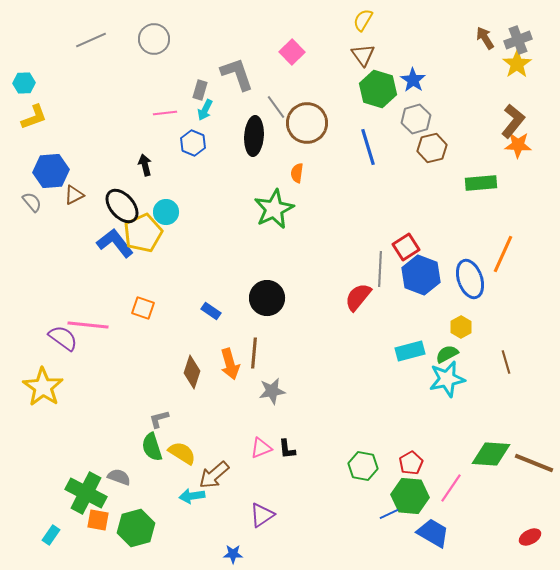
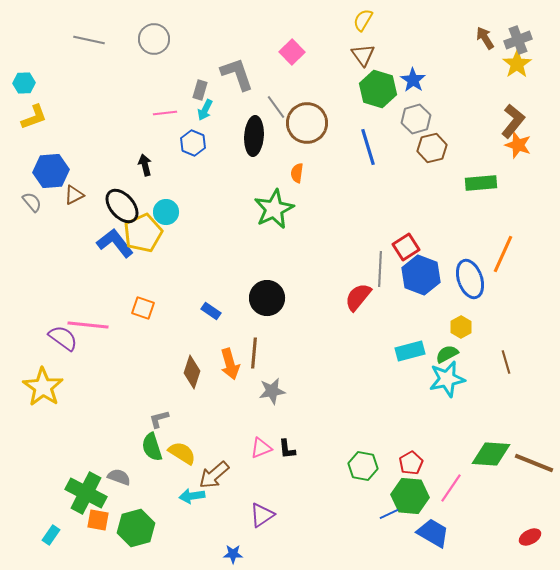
gray line at (91, 40): moved 2 px left; rotated 36 degrees clockwise
orange star at (518, 145): rotated 16 degrees clockwise
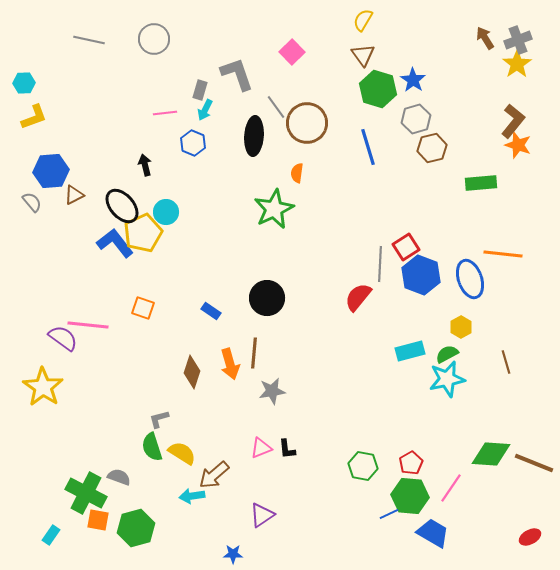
orange line at (503, 254): rotated 72 degrees clockwise
gray line at (380, 269): moved 5 px up
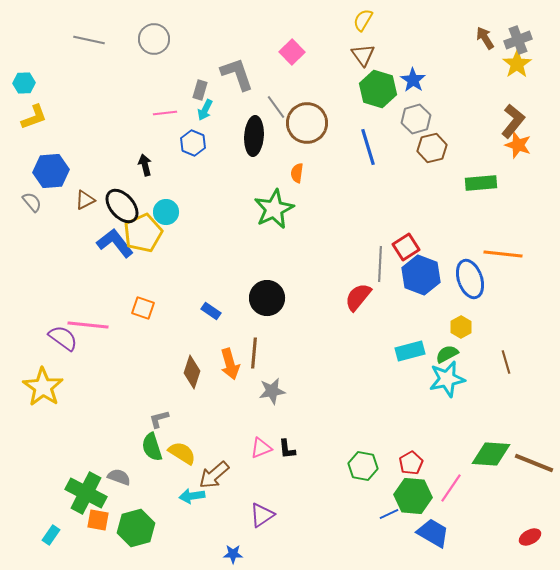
brown triangle at (74, 195): moved 11 px right, 5 px down
green hexagon at (410, 496): moved 3 px right
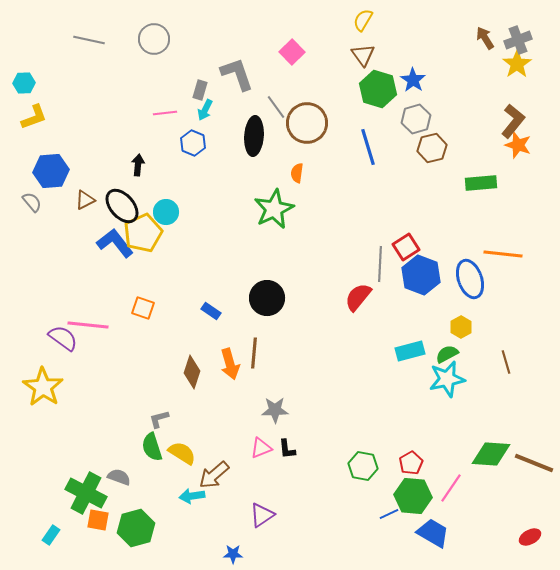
black arrow at (145, 165): moved 7 px left; rotated 20 degrees clockwise
gray star at (272, 391): moved 3 px right, 19 px down; rotated 8 degrees clockwise
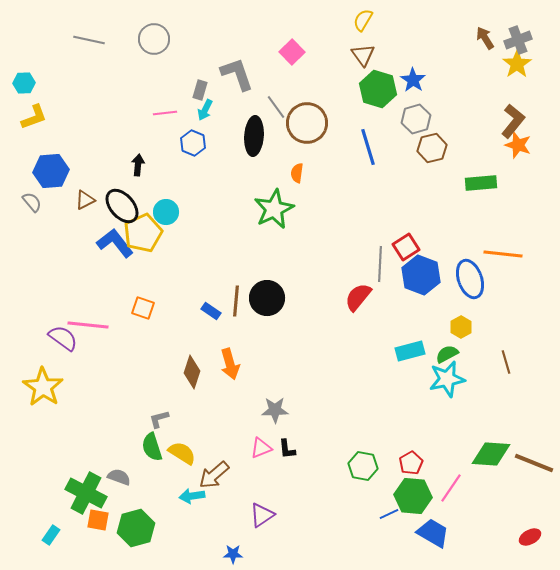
brown line at (254, 353): moved 18 px left, 52 px up
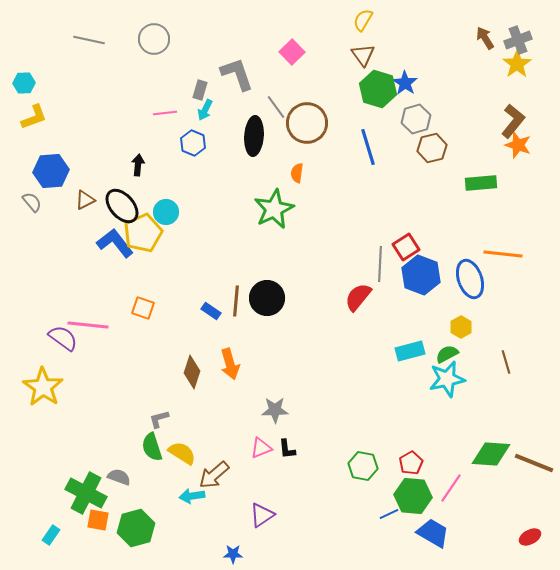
blue star at (413, 80): moved 8 px left, 3 px down
